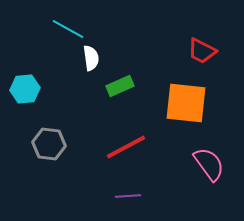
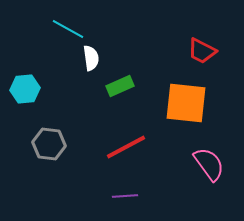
purple line: moved 3 px left
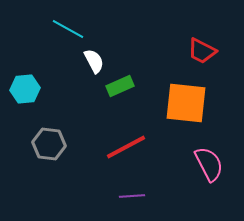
white semicircle: moved 3 px right, 3 px down; rotated 20 degrees counterclockwise
pink semicircle: rotated 9 degrees clockwise
purple line: moved 7 px right
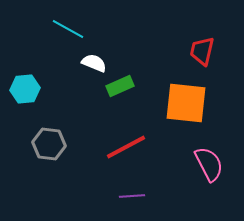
red trapezoid: rotated 76 degrees clockwise
white semicircle: moved 2 px down; rotated 40 degrees counterclockwise
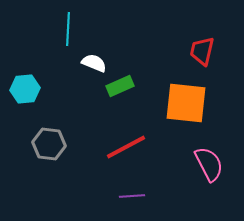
cyan line: rotated 64 degrees clockwise
